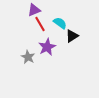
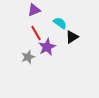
red line: moved 4 px left, 9 px down
black triangle: moved 1 px down
gray star: rotated 24 degrees clockwise
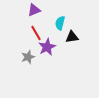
cyan semicircle: rotated 112 degrees counterclockwise
black triangle: rotated 24 degrees clockwise
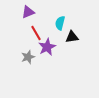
purple triangle: moved 6 px left, 2 px down
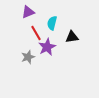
cyan semicircle: moved 8 px left
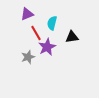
purple triangle: moved 1 px left, 2 px down
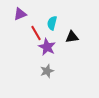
purple triangle: moved 7 px left
purple star: rotated 18 degrees counterclockwise
gray star: moved 19 px right, 14 px down
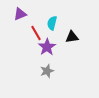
purple star: rotated 12 degrees clockwise
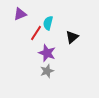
cyan semicircle: moved 4 px left
red line: rotated 63 degrees clockwise
black triangle: rotated 32 degrees counterclockwise
purple star: moved 6 px down; rotated 18 degrees counterclockwise
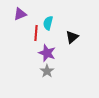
red line: rotated 28 degrees counterclockwise
gray star: rotated 16 degrees counterclockwise
